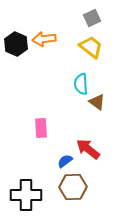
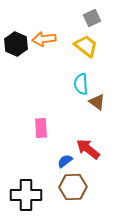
yellow trapezoid: moved 5 px left, 1 px up
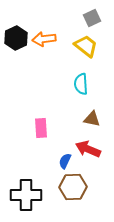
black hexagon: moved 6 px up; rotated 10 degrees clockwise
brown triangle: moved 5 px left, 17 px down; rotated 24 degrees counterclockwise
red arrow: rotated 15 degrees counterclockwise
blue semicircle: rotated 28 degrees counterclockwise
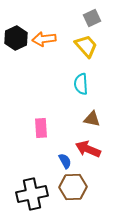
yellow trapezoid: rotated 10 degrees clockwise
blue semicircle: rotated 126 degrees clockwise
black cross: moved 6 px right, 1 px up; rotated 12 degrees counterclockwise
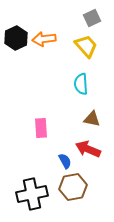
brown hexagon: rotated 8 degrees counterclockwise
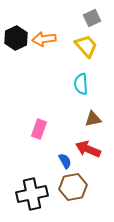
brown triangle: moved 1 px right; rotated 24 degrees counterclockwise
pink rectangle: moved 2 px left, 1 px down; rotated 24 degrees clockwise
